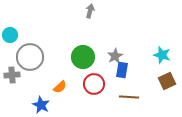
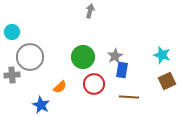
cyan circle: moved 2 px right, 3 px up
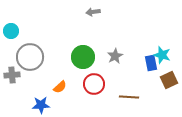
gray arrow: moved 3 px right, 1 px down; rotated 112 degrees counterclockwise
cyan circle: moved 1 px left, 1 px up
blue rectangle: moved 29 px right, 7 px up; rotated 21 degrees counterclockwise
brown square: moved 2 px right, 1 px up
blue star: rotated 30 degrees counterclockwise
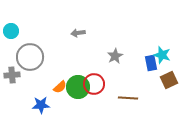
gray arrow: moved 15 px left, 21 px down
green circle: moved 5 px left, 30 px down
brown line: moved 1 px left, 1 px down
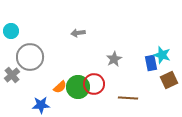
gray star: moved 1 px left, 3 px down
gray cross: rotated 35 degrees counterclockwise
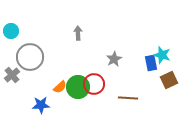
gray arrow: rotated 96 degrees clockwise
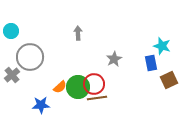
cyan star: moved 9 px up
brown line: moved 31 px left; rotated 12 degrees counterclockwise
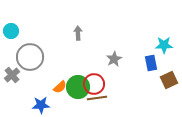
cyan star: moved 2 px right, 1 px up; rotated 18 degrees counterclockwise
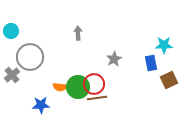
orange semicircle: rotated 48 degrees clockwise
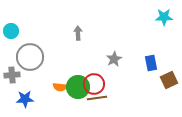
cyan star: moved 28 px up
gray cross: rotated 35 degrees clockwise
blue star: moved 16 px left, 6 px up
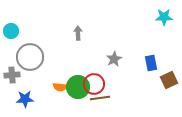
brown line: moved 3 px right
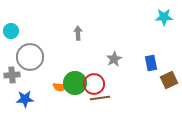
green circle: moved 3 px left, 4 px up
